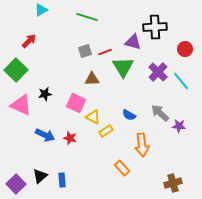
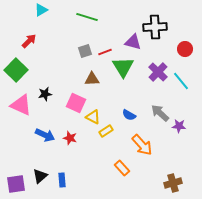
orange arrow: rotated 35 degrees counterclockwise
purple square: rotated 36 degrees clockwise
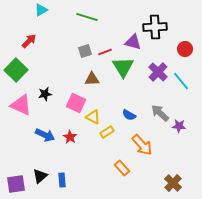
yellow rectangle: moved 1 px right, 1 px down
red star: moved 1 px up; rotated 16 degrees clockwise
brown cross: rotated 30 degrees counterclockwise
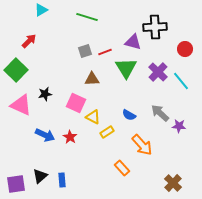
green triangle: moved 3 px right, 1 px down
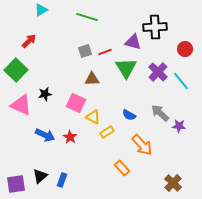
blue rectangle: rotated 24 degrees clockwise
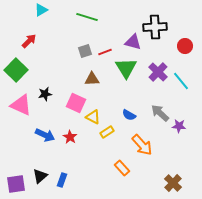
red circle: moved 3 px up
